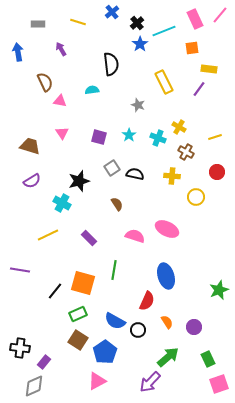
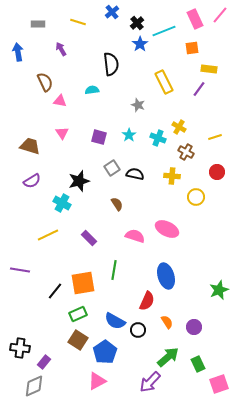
orange square at (83, 283): rotated 25 degrees counterclockwise
green rectangle at (208, 359): moved 10 px left, 5 px down
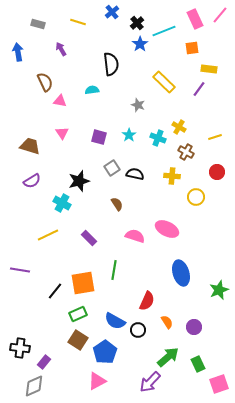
gray rectangle at (38, 24): rotated 16 degrees clockwise
yellow rectangle at (164, 82): rotated 20 degrees counterclockwise
blue ellipse at (166, 276): moved 15 px right, 3 px up
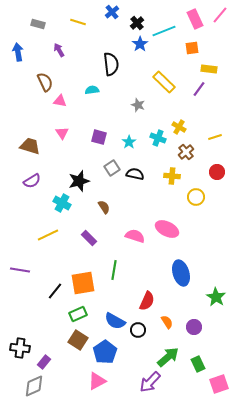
purple arrow at (61, 49): moved 2 px left, 1 px down
cyan star at (129, 135): moved 7 px down
brown cross at (186, 152): rotated 21 degrees clockwise
brown semicircle at (117, 204): moved 13 px left, 3 px down
green star at (219, 290): moved 3 px left, 7 px down; rotated 18 degrees counterclockwise
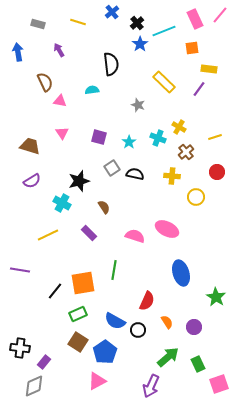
purple rectangle at (89, 238): moved 5 px up
brown square at (78, 340): moved 2 px down
purple arrow at (150, 382): moved 1 px right, 4 px down; rotated 20 degrees counterclockwise
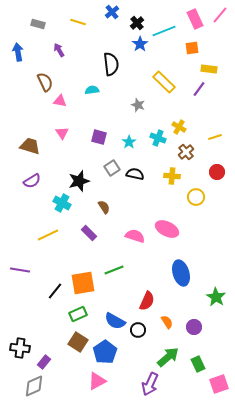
green line at (114, 270): rotated 60 degrees clockwise
purple arrow at (151, 386): moved 1 px left, 2 px up
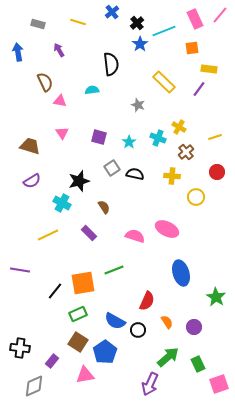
purple rectangle at (44, 362): moved 8 px right, 1 px up
pink triangle at (97, 381): moved 12 px left, 6 px up; rotated 18 degrees clockwise
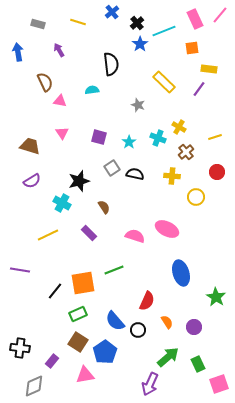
blue semicircle at (115, 321): rotated 20 degrees clockwise
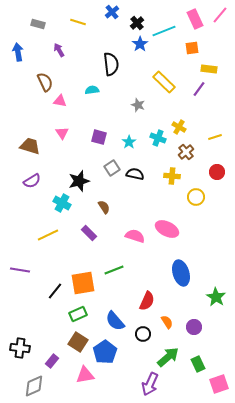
black circle at (138, 330): moved 5 px right, 4 px down
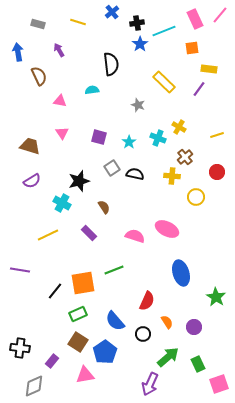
black cross at (137, 23): rotated 32 degrees clockwise
brown semicircle at (45, 82): moved 6 px left, 6 px up
yellow line at (215, 137): moved 2 px right, 2 px up
brown cross at (186, 152): moved 1 px left, 5 px down
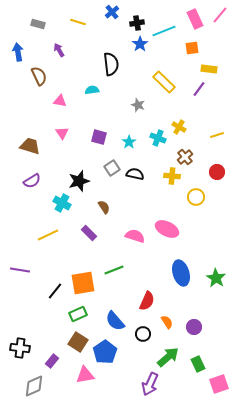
green star at (216, 297): moved 19 px up
